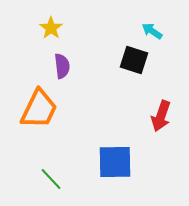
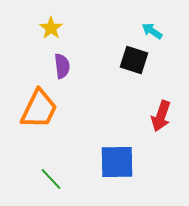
blue square: moved 2 px right
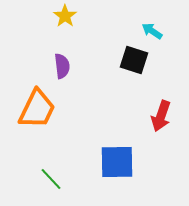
yellow star: moved 14 px right, 12 px up
orange trapezoid: moved 2 px left
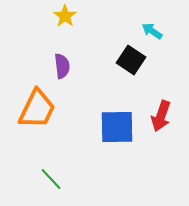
black square: moved 3 px left; rotated 16 degrees clockwise
blue square: moved 35 px up
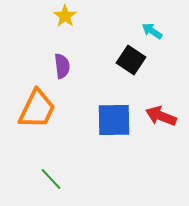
red arrow: rotated 92 degrees clockwise
blue square: moved 3 px left, 7 px up
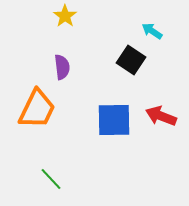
purple semicircle: moved 1 px down
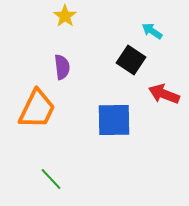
red arrow: moved 3 px right, 22 px up
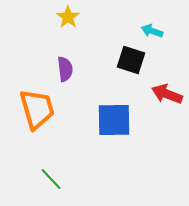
yellow star: moved 3 px right, 1 px down
cyan arrow: rotated 15 degrees counterclockwise
black square: rotated 16 degrees counterclockwise
purple semicircle: moved 3 px right, 2 px down
red arrow: moved 3 px right
orange trapezoid: rotated 42 degrees counterclockwise
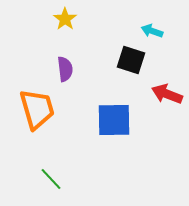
yellow star: moved 3 px left, 2 px down
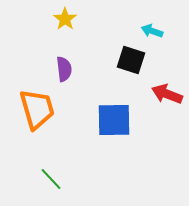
purple semicircle: moved 1 px left
